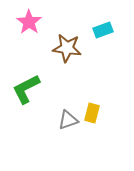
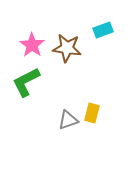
pink star: moved 3 px right, 23 px down
green L-shape: moved 7 px up
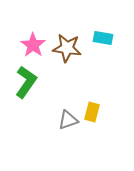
cyan rectangle: moved 8 px down; rotated 30 degrees clockwise
pink star: moved 1 px right
green L-shape: rotated 152 degrees clockwise
yellow rectangle: moved 1 px up
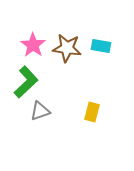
cyan rectangle: moved 2 px left, 8 px down
green L-shape: rotated 12 degrees clockwise
gray triangle: moved 28 px left, 9 px up
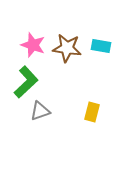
pink star: rotated 15 degrees counterclockwise
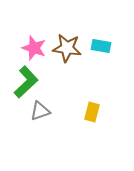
pink star: moved 1 px right, 3 px down
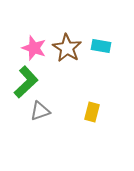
brown star: rotated 24 degrees clockwise
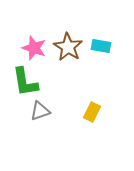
brown star: moved 1 px right, 1 px up
green L-shape: moved 1 px left; rotated 124 degrees clockwise
yellow rectangle: rotated 12 degrees clockwise
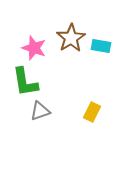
brown star: moved 3 px right, 9 px up; rotated 8 degrees clockwise
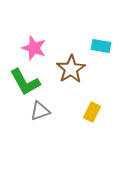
brown star: moved 31 px down
green L-shape: rotated 20 degrees counterclockwise
